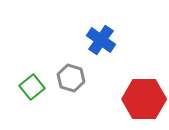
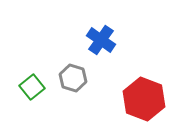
gray hexagon: moved 2 px right
red hexagon: rotated 21 degrees clockwise
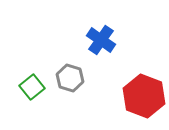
gray hexagon: moved 3 px left
red hexagon: moved 3 px up
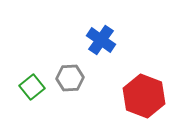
gray hexagon: rotated 20 degrees counterclockwise
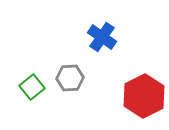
blue cross: moved 1 px right, 3 px up
red hexagon: rotated 12 degrees clockwise
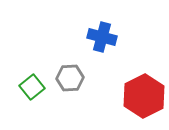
blue cross: rotated 20 degrees counterclockwise
